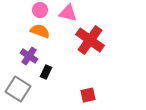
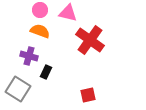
purple cross: rotated 18 degrees counterclockwise
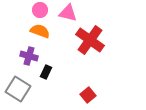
red square: rotated 28 degrees counterclockwise
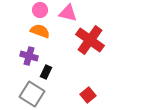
gray square: moved 14 px right, 5 px down
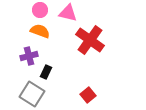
purple cross: rotated 30 degrees counterclockwise
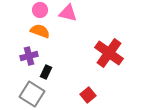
red cross: moved 19 px right, 13 px down
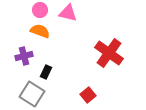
purple cross: moved 5 px left
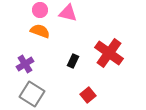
purple cross: moved 1 px right, 8 px down; rotated 18 degrees counterclockwise
black rectangle: moved 27 px right, 11 px up
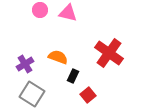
orange semicircle: moved 18 px right, 26 px down
black rectangle: moved 15 px down
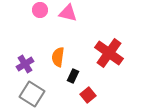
orange semicircle: rotated 102 degrees counterclockwise
